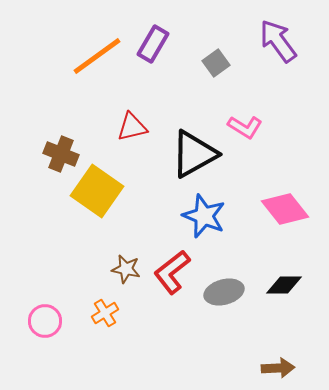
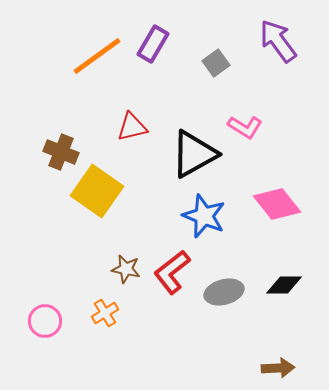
brown cross: moved 2 px up
pink diamond: moved 8 px left, 5 px up
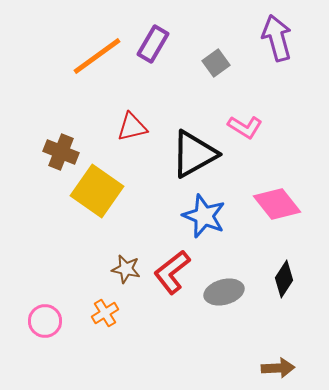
purple arrow: moved 1 px left, 3 px up; rotated 21 degrees clockwise
black diamond: moved 6 px up; rotated 57 degrees counterclockwise
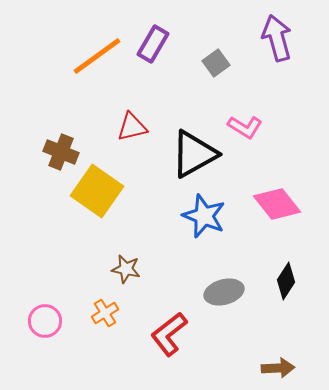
red L-shape: moved 3 px left, 62 px down
black diamond: moved 2 px right, 2 px down
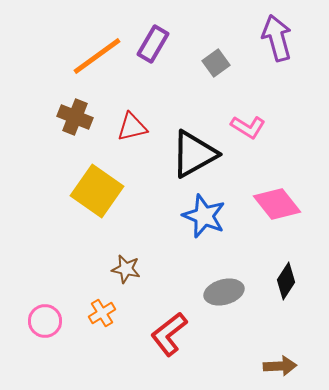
pink L-shape: moved 3 px right
brown cross: moved 14 px right, 35 px up
orange cross: moved 3 px left
brown arrow: moved 2 px right, 2 px up
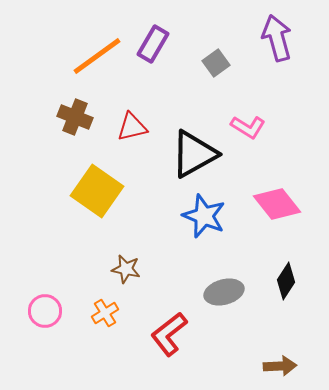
orange cross: moved 3 px right
pink circle: moved 10 px up
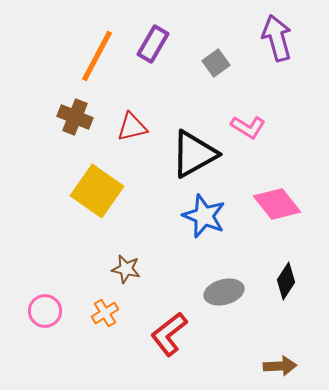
orange line: rotated 26 degrees counterclockwise
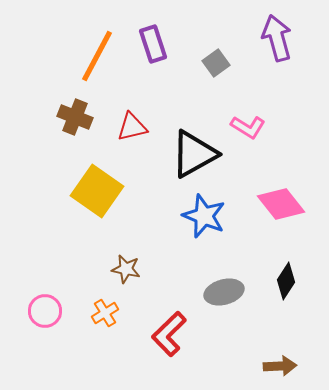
purple rectangle: rotated 48 degrees counterclockwise
pink diamond: moved 4 px right
red L-shape: rotated 6 degrees counterclockwise
